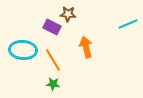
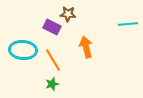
cyan line: rotated 18 degrees clockwise
green star: moved 1 px left; rotated 24 degrees counterclockwise
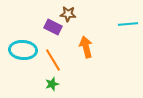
purple rectangle: moved 1 px right
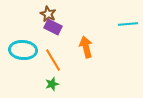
brown star: moved 20 px left; rotated 21 degrees clockwise
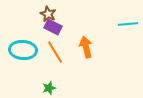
orange line: moved 2 px right, 8 px up
green star: moved 3 px left, 4 px down
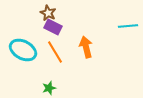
brown star: moved 1 px up
cyan line: moved 2 px down
cyan ellipse: rotated 24 degrees clockwise
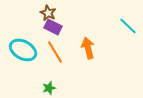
cyan line: rotated 48 degrees clockwise
orange arrow: moved 2 px right, 1 px down
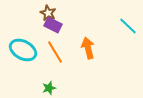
purple rectangle: moved 2 px up
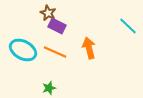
purple rectangle: moved 4 px right, 1 px down
orange arrow: moved 1 px right
orange line: rotated 35 degrees counterclockwise
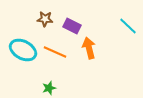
brown star: moved 3 px left, 6 px down; rotated 21 degrees counterclockwise
purple rectangle: moved 15 px right
